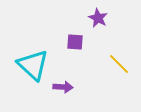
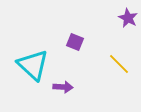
purple star: moved 30 px right
purple square: rotated 18 degrees clockwise
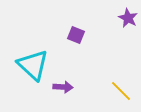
purple square: moved 1 px right, 7 px up
yellow line: moved 2 px right, 27 px down
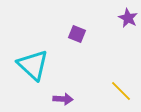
purple square: moved 1 px right, 1 px up
purple arrow: moved 12 px down
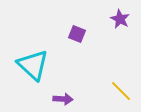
purple star: moved 8 px left, 1 px down
